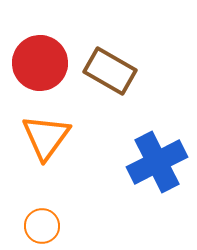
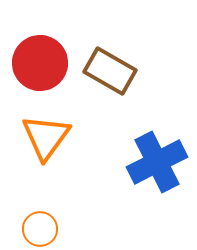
orange circle: moved 2 px left, 3 px down
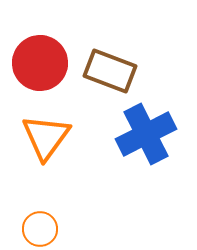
brown rectangle: rotated 9 degrees counterclockwise
blue cross: moved 11 px left, 28 px up
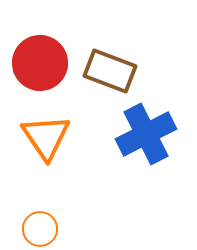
orange triangle: rotated 10 degrees counterclockwise
